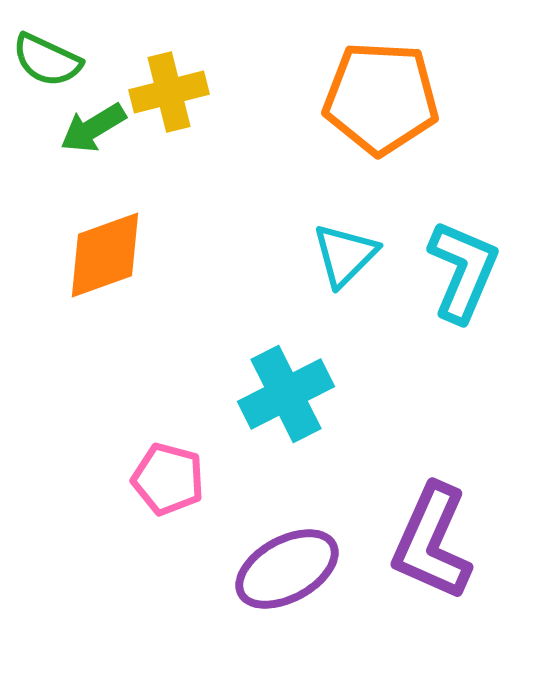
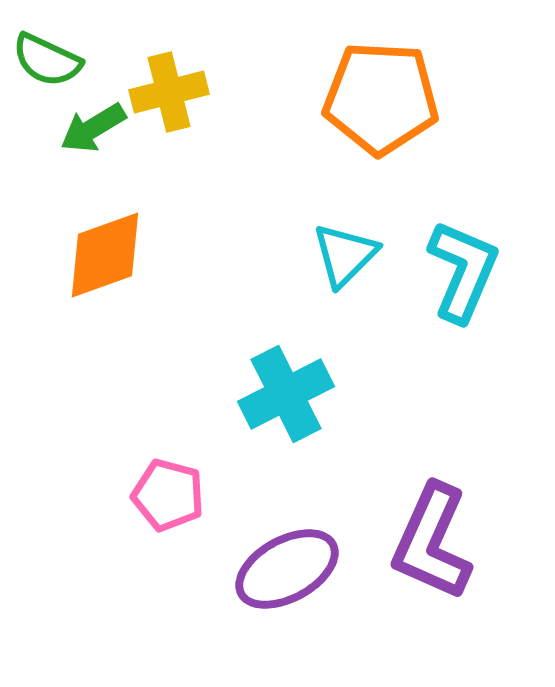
pink pentagon: moved 16 px down
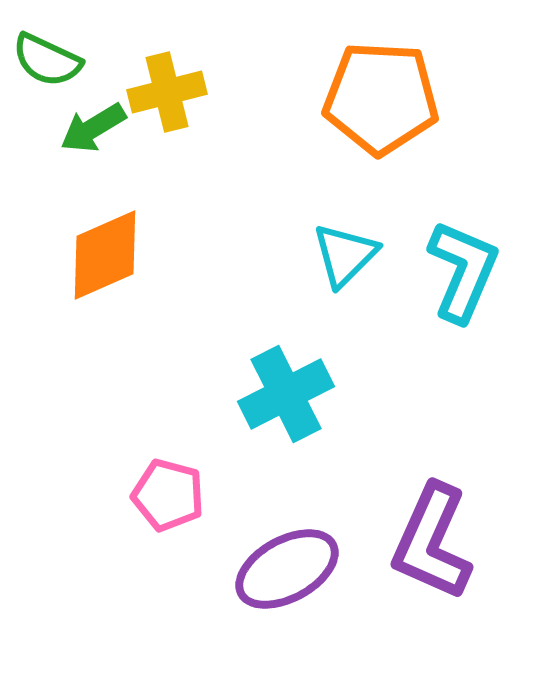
yellow cross: moved 2 px left
orange diamond: rotated 4 degrees counterclockwise
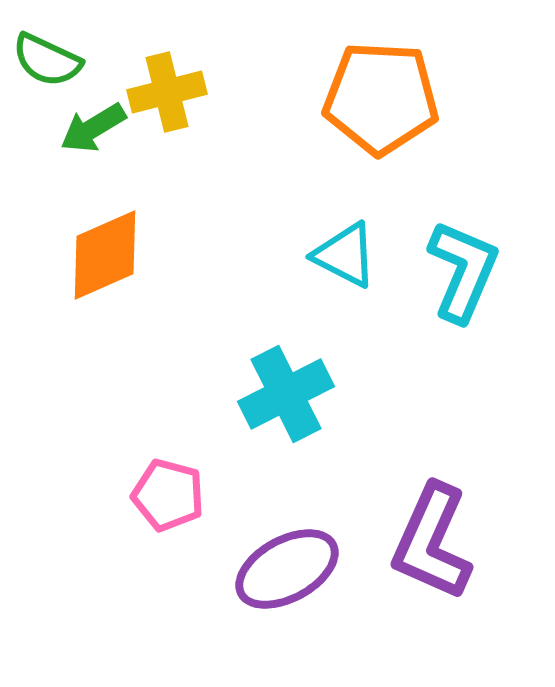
cyan triangle: rotated 48 degrees counterclockwise
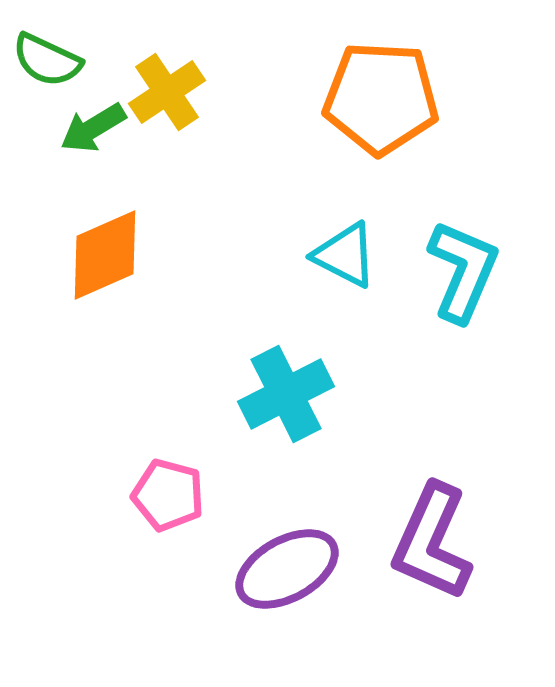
yellow cross: rotated 20 degrees counterclockwise
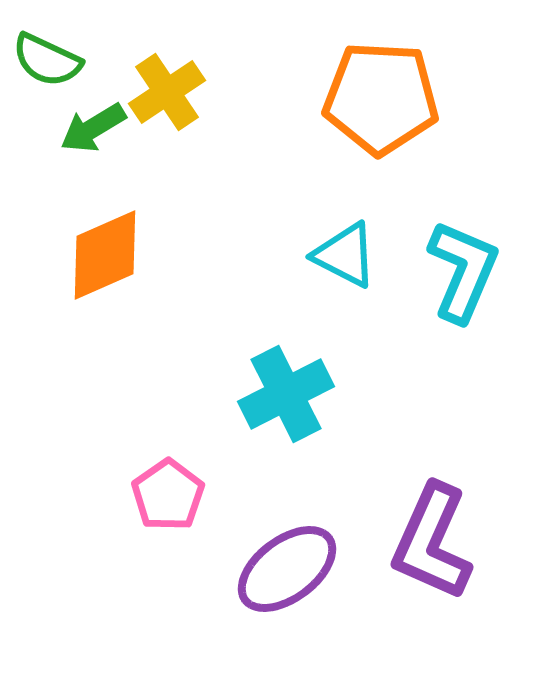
pink pentagon: rotated 22 degrees clockwise
purple ellipse: rotated 8 degrees counterclockwise
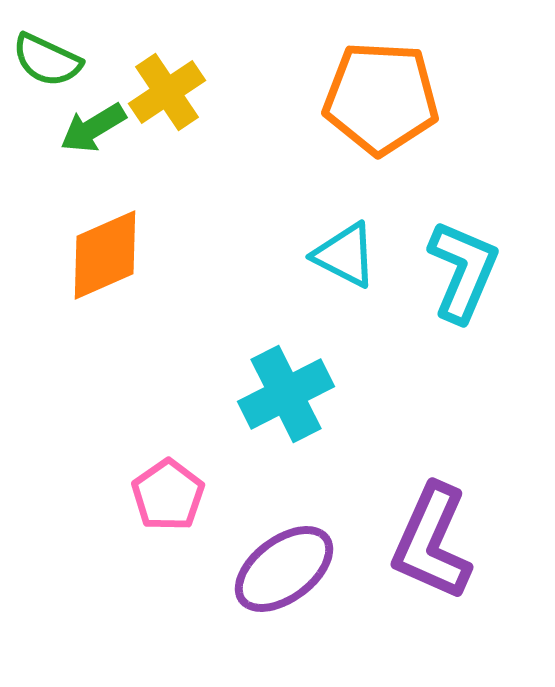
purple ellipse: moved 3 px left
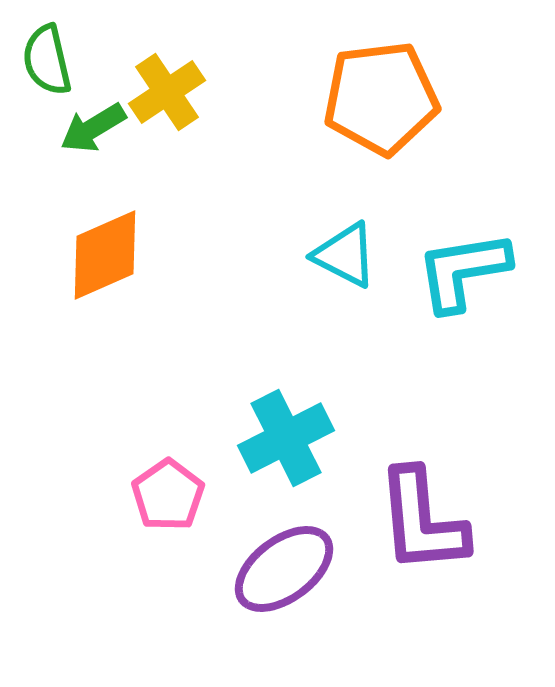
green semicircle: rotated 52 degrees clockwise
orange pentagon: rotated 10 degrees counterclockwise
cyan L-shape: rotated 122 degrees counterclockwise
cyan cross: moved 44 px down
purple L-shape: moved 10 px left, 21 px up; rotated 29 degrees counterclockwise
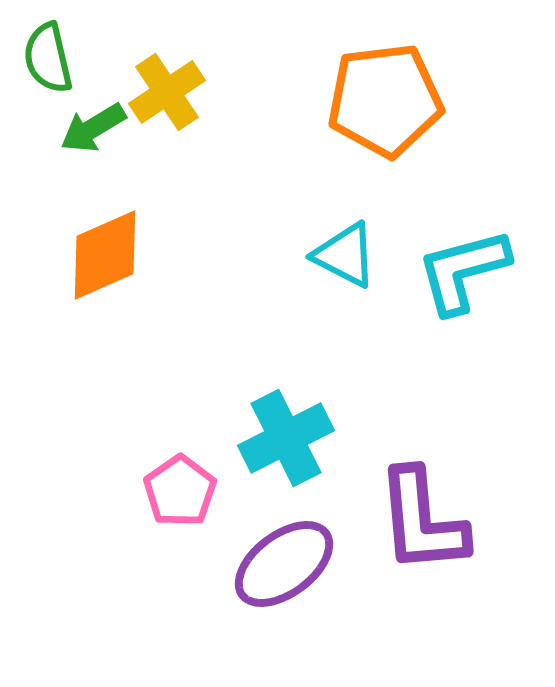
green semicircle: moved 1 px right, 2 px up
orange pentagon: moved 4 px right, 2 px down
cyan L-shape: rotated 6 degrees counterclockwise
pink pentagon: moved 12 px right, 4 px up
purple ellipse: moved 5 px up
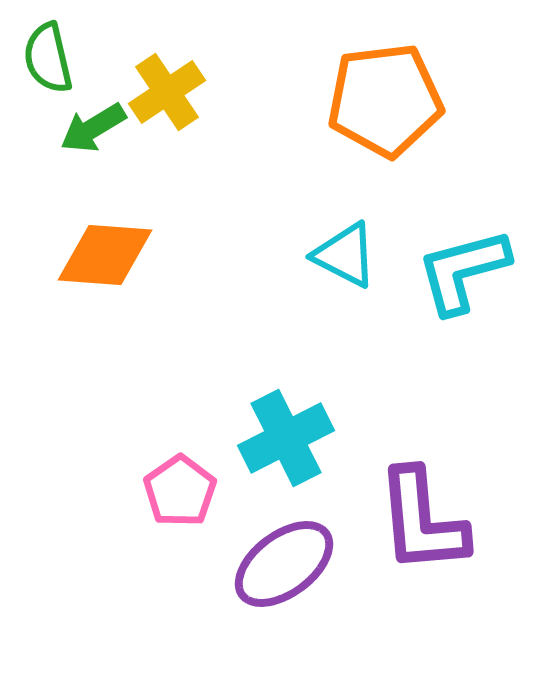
orange diamond: rotated 28 degrees clockwise
